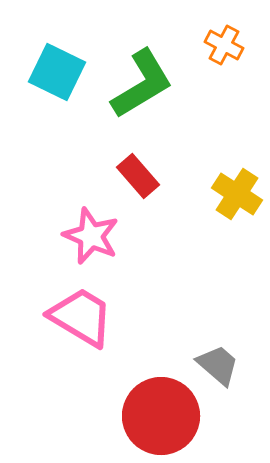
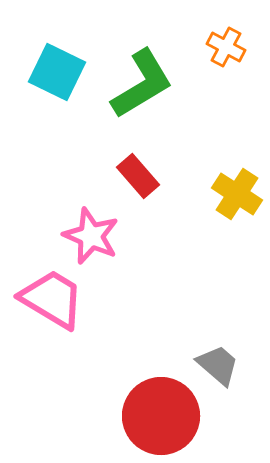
orange cross: moved 2 px right, 2 px down
pink trapezoid: moved 29 px left, 18 px up
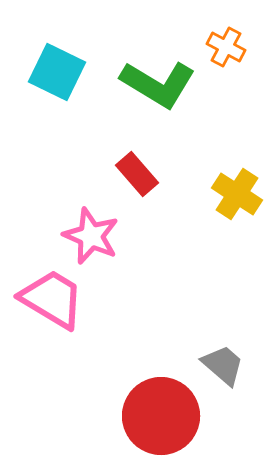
green L-shape: moved 16 px right; rotated 62 degrees clockwise
red rectangle: moved 1 px left, 2 px up
gray trapezoid: moved 5 px right
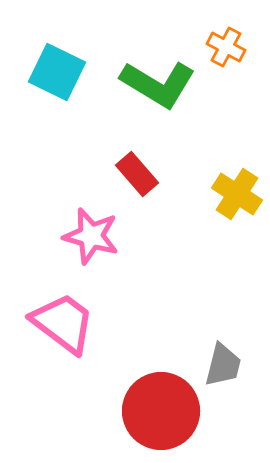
pink star: rotated 8 degrees counterclockwise
pink trapezoid: moved 11 px right, 24 px down; rotated 6 degrees clockwise
gray trapezoid: rotated 63 degrees clockwise
red circle: moved 5 px up
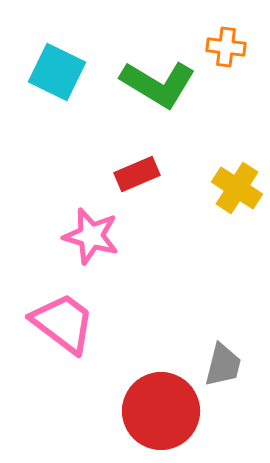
orange cross: rotated 21 degrees counterclockwise
red rectangle: rotated 72 degrees counterclockwise
yellow cross: moved 6 px up
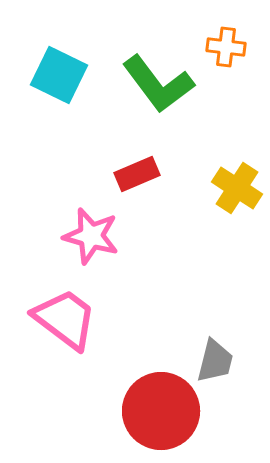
cyan square: moved 2 px right, 3 px down
green L-shape: rotated 22 degrees clockwise
pink trapezoid: moved 2 px right, 4 px up
gray trapezoid: moved 8 px left, 4 px up
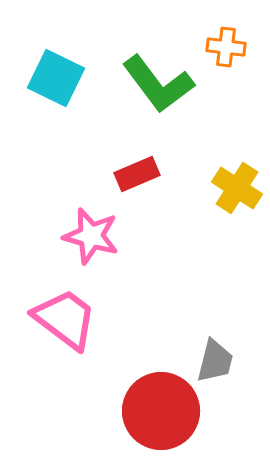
cyan square: moved 3 px left, 3 px down
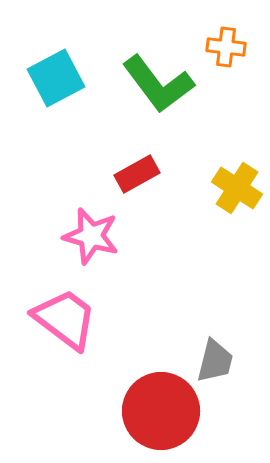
cyan square: rotated 36 degrees clockwise
red rectangle: rotated 6 degrees counterclockwise
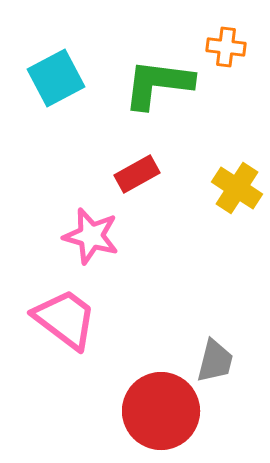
green L-shape: rotated 134 degrees clockwise
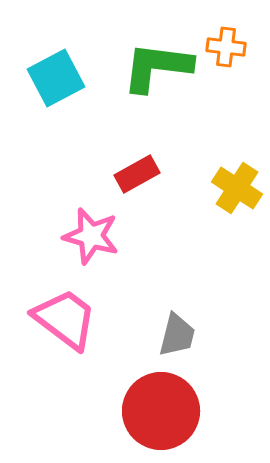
green L-shape: moved 1 px left, 17 px up
gray trapezoid: moved 38 px left, 26 px up
